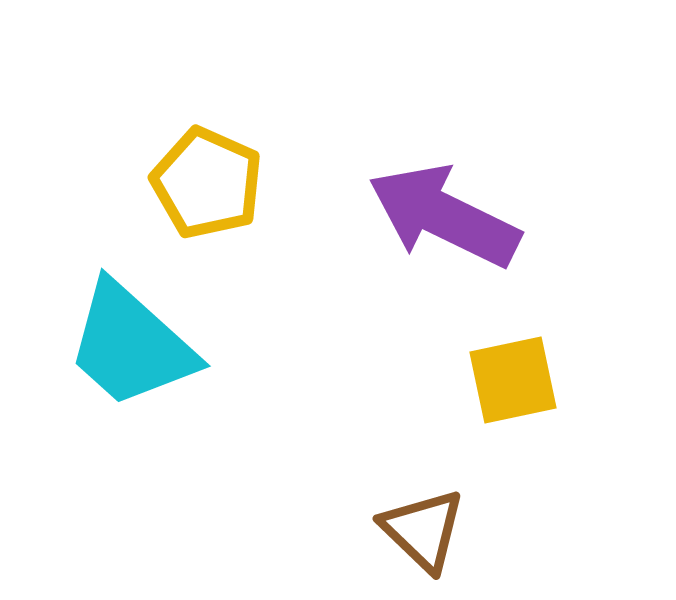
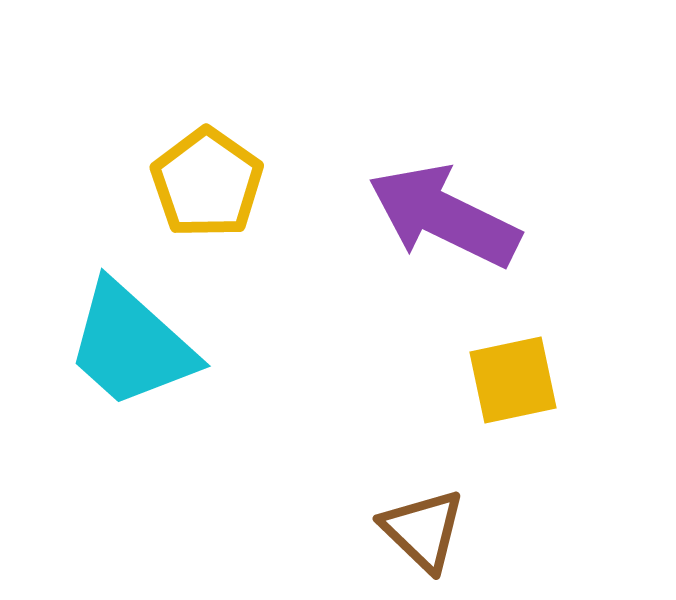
yellow pentagon: rotated 11 degrees clockwise
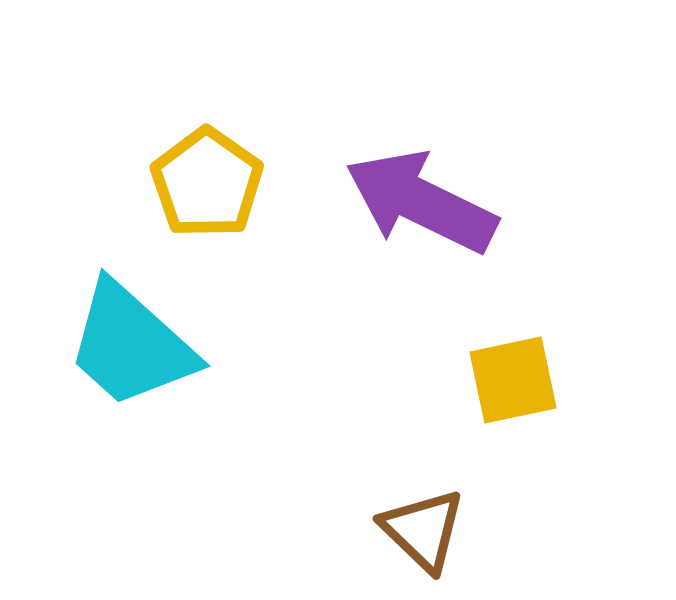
purple arrow: moved 23 px left, 14 px up
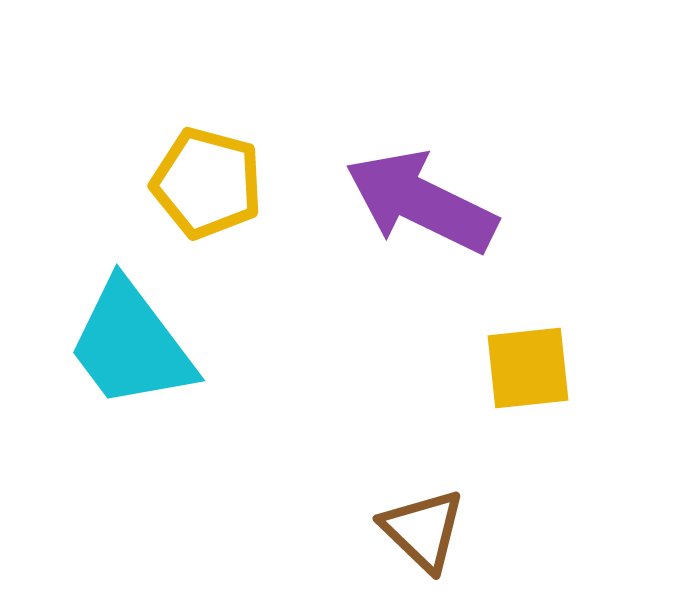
yellow pentagon: rotated 20 degrees counterclockwise
cyan trapezoid: rotated 11 degrees clockwise
yellow square: moved 15 px right, 12 px up; rotated 6 degrees clockwise
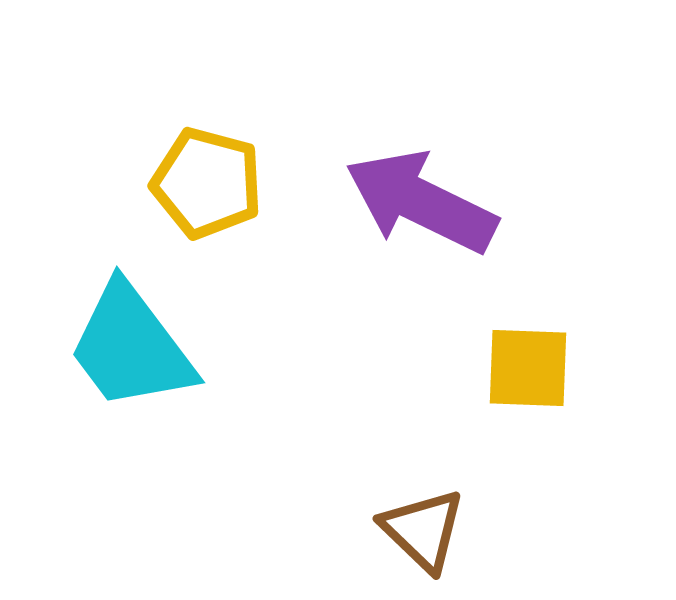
cyan trapezoid: moved 2 px down
yellow square: rotated 8 degrees clockwise
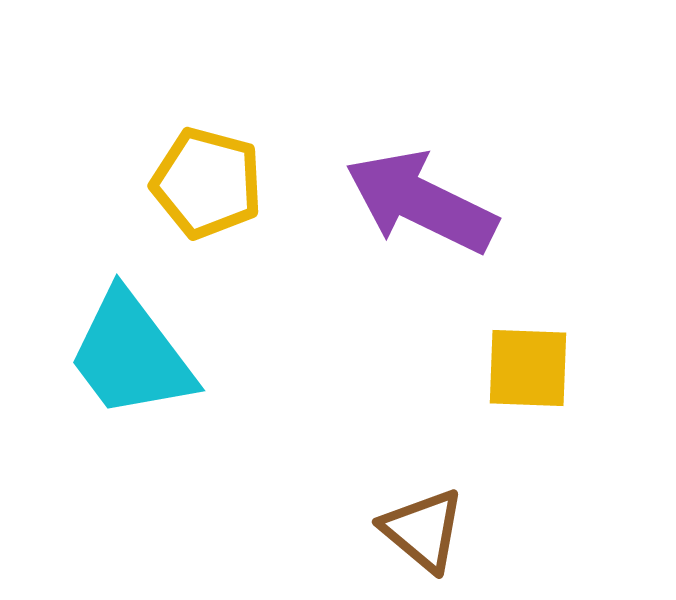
cyan trapezoid: moved 8 px down
brown triangle: rotated 4 degrees counterclockwise
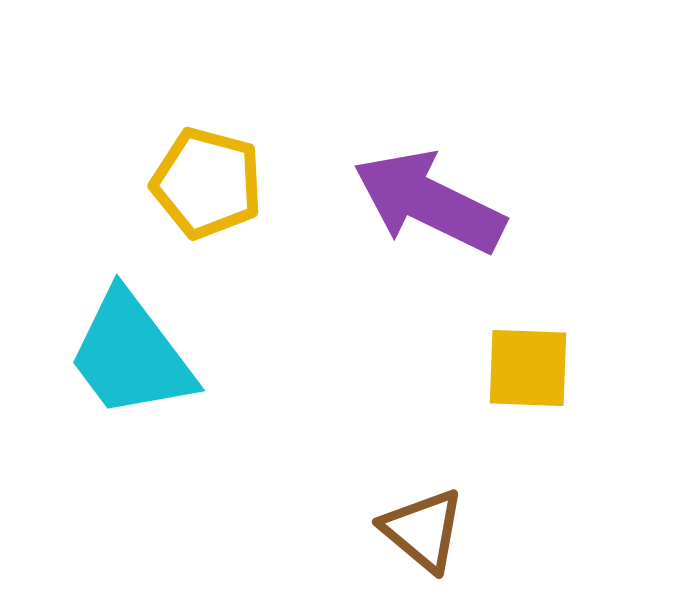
purple arrow: moved 8 px right
